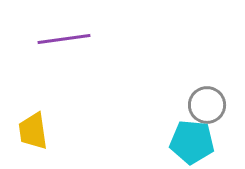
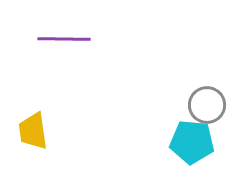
purple line: rotated 9 degrees clockwise
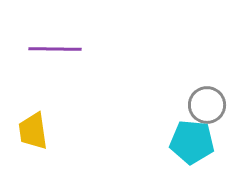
purple line: moved 9 px left, 10 px down
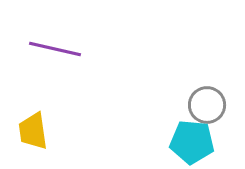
purple line: rotated 12 degrees clockwise
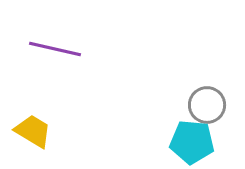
yellow trapezoid: rotated 129 degrees clockwise
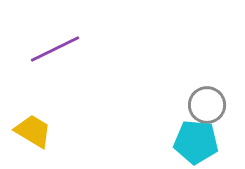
purple line: rotated 39 degrees counterclockwise
cyan pentagon: moved 4 px right
